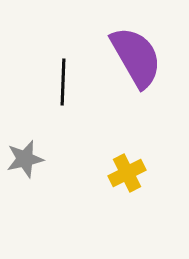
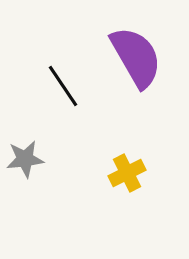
black line: moved 4 px down; rotated 36 degrees counterclockwise
gray star: rotated 6 degrees clockwise
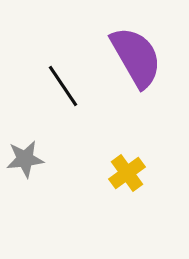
yellow cross: rotated 9 degrees counterclockwise
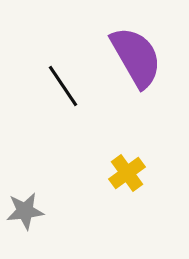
gray star: moved 52 px down
